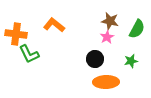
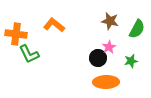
pink star: moved 2 px right, 10 px down
black circle: moved 3 px right, 1 px up
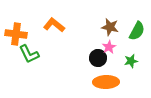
brown star: moved 6 px down
green semicircle: moved 2 px down
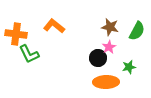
orange L-shape: moved 1 px down
green star: moved 2 px left, 6 px down
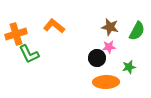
orange cross: rotated 25 degrees counterclockwise
pink star: rotated 24 degrees clockwise
black circle: moved 1 px left
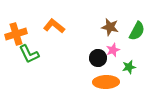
pink star: moved 4 px right, 3 px down; rotated 16 degrees counterclockwise
black circle: moved 1 px right
